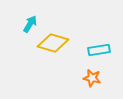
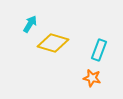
cyan rectangle: rotated 60 degrees counterclockwise
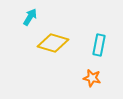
cyan arrow: moved 7 px up
cyan rectangle: moved 5 px up; rotated 10 degrees counterclockwise
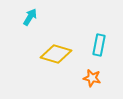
yellow diamond: moved 3 px right, 11 px down
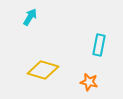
yellow diamond: moved 13 px left, 16 px down
orange star: moved 3 px left, 4 px down
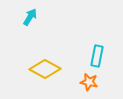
cyan rectangle: moved 2 px left, 11 px down
yellow diamond: moved 2 px right, 1 px up; rotated 12 degrees clockwise
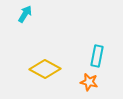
cyan arrow: moved 5 px left, 3 px up
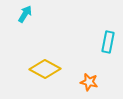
cyan rectangle: moved 11 px right, 14 px up
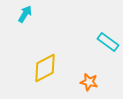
cyan rectangle: rotated 65 degrees counterclockwise
yellow diamond: moved 1 px up; rotated 56 degrees counterclockwise
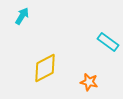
cyan arrow: moved 3 px left, 2 px down
